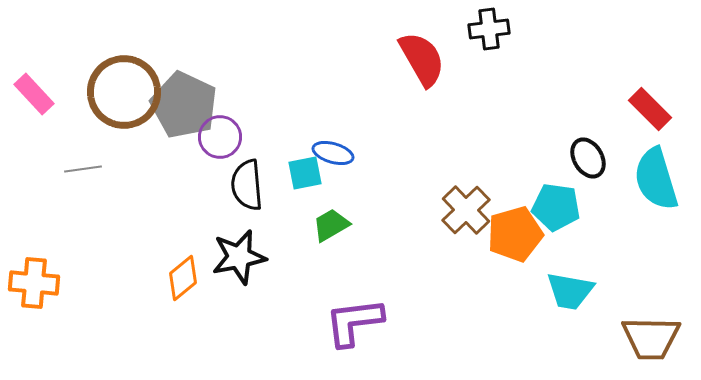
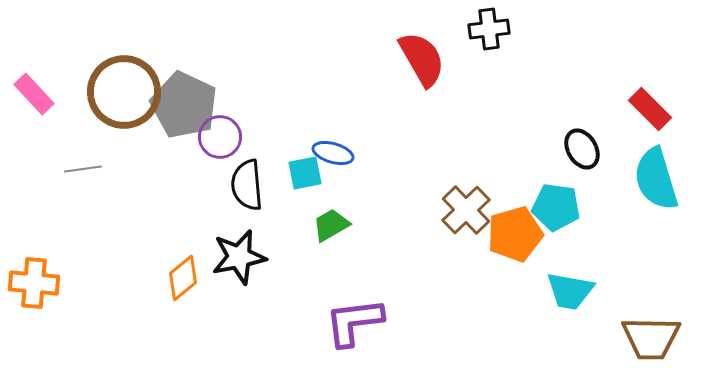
black ellipse: moved 6 px left, 9 px up
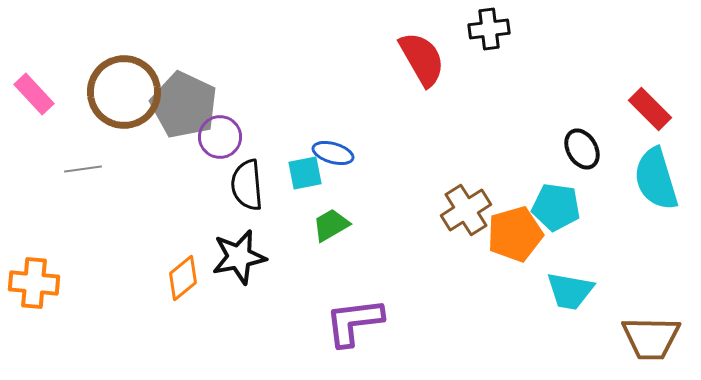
brown cross: rotated 12 degrees clockwise
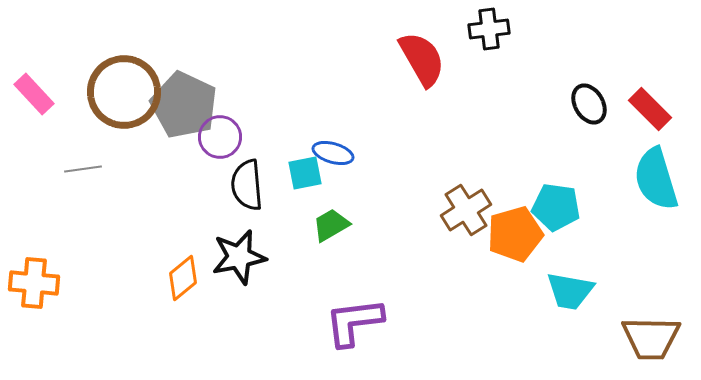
black ellipse: moved 7 px right, 45 px up
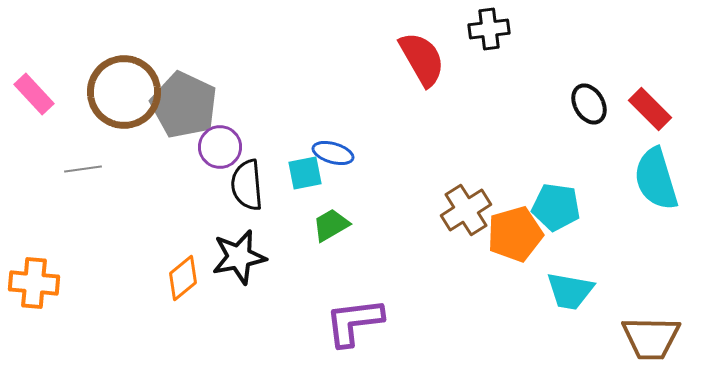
purple circle: moved 10 px down
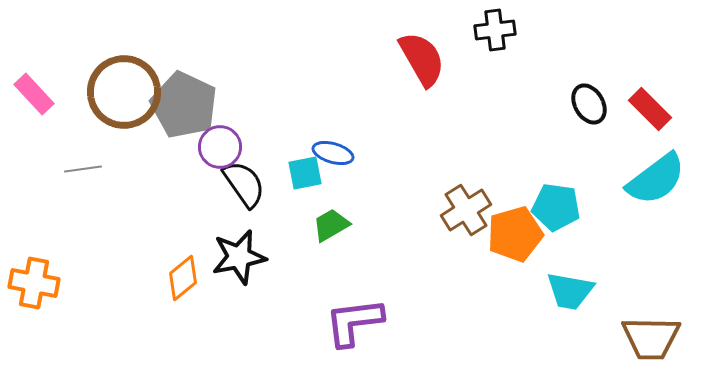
black cross: moved 6 px right, 1 px down
cyan semicircle: rotated 110 degrees counterclockwise
black semicircle: moved 3 px left, 1 px up; rotated 150 degrees clockwise
orange cross: rotated 6 degrees clockwise
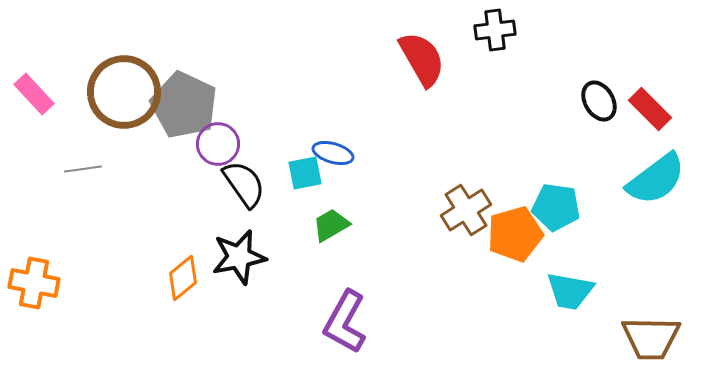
black ellipse: moved 10 px right, 3 px up
purple circle: moved 2 px left, 3 px up
purple L-shape: moved 9 px left; rotated 54 degrees counterclockwise
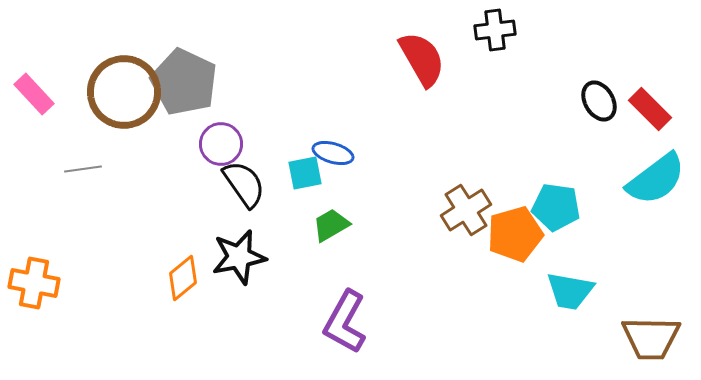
gray pentagon: moved 23 px up
purple circle: moved 3 px right
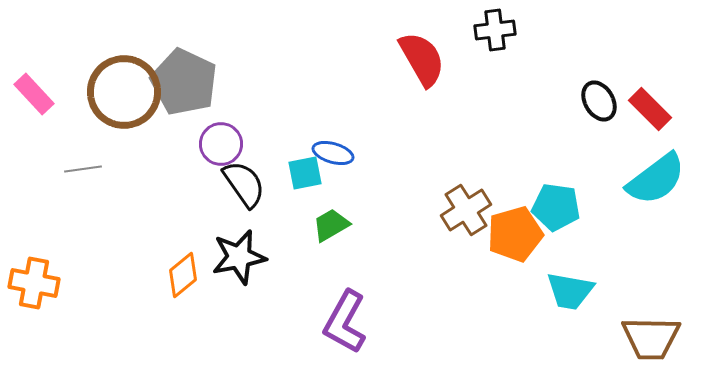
orange diamond: moved 3 px up
